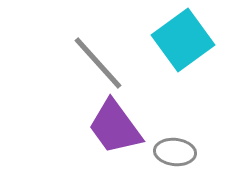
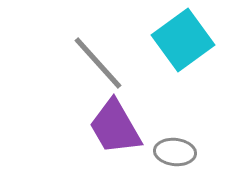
purple trapezoid: rotated 6 degrees clockwise
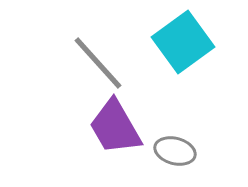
cyan square: moved 2 px down
gray ellipse: moved 1 px up; rotated 9 degrees clockwise
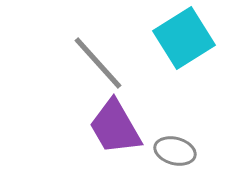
cyan square: moved 1 px right, 4 px up; rotated 4 degrees clockwise
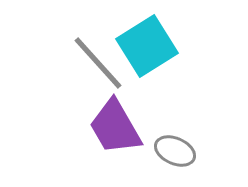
cyan square: moved 37 px left, 8 px down
gray ellipse: rotated 9 degrees clockwise
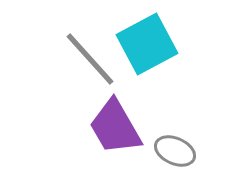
cyan square: moved 2 px up; rotated 4 degrees clockwise
gray line: moved 8 px left, 4 px up
